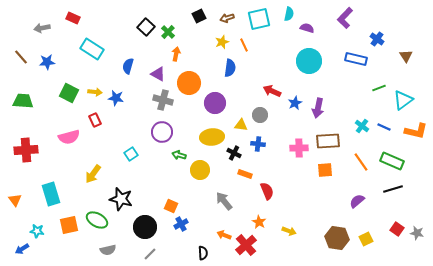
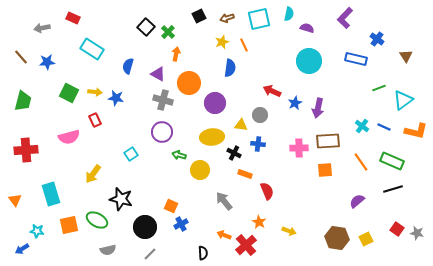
green trapezoid at (23, 101): rotated 100 degrees clockwise
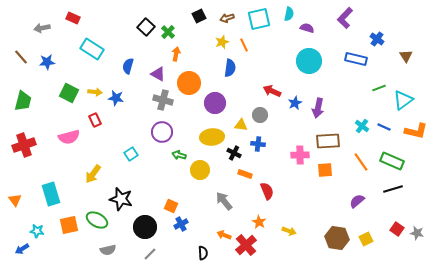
pink cross at (299, 148): moved 1 px right, 7 px down
red cross at (26, 150): moved 2 px left, 5 px up; rotated 15 degrees counterclockwise
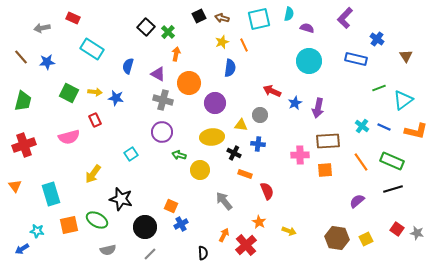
brown arrow at (227, 18): moved 5 px left; rotated 32 degrees clockwise
orange triangle at (15, 200): moved 14 px up
orange arrow at (224, 235): rotated 96 degrees clockwise
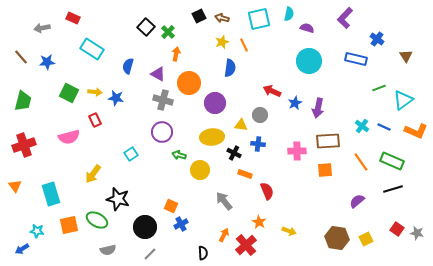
orange L-shape at (416, 131): rotated 10 degrees clockwise
pink cross at (300, 155): moved 3 px left, 4 px up
black star at (121, 199): moved 3 px left
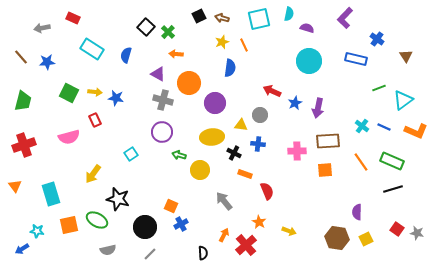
orange arrow at (176, 54): rotated 96 degrees counterclockwise
blue semicircle at (128, 66): moved 2 px left, 11 px up
purple semicircle at (357, 201): moved 11 px down; rotated 49 degrees counterclockwise
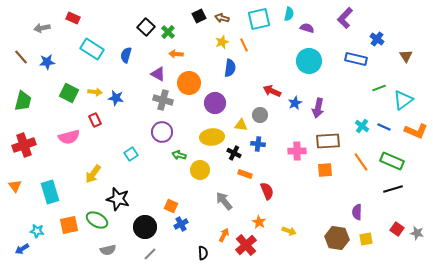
cyan rectangle at (51, 194): moved 1 px left, 2 px up
yellow square at (366, 239): rotated 16 degrees clockwise
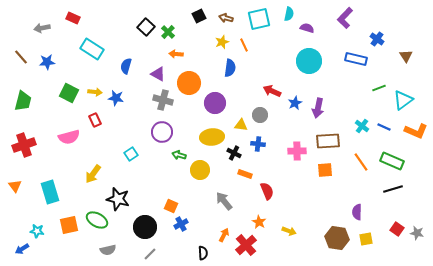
brown arrow at (222, 18): moved 4 px right
blue semicircle at (126, 55): moved 11 px down
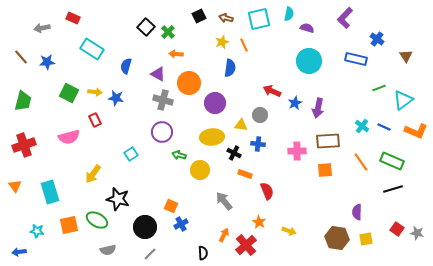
blue arrow at (22, 249): moved 3 px left, 3 px down; rotated 24 degrees clockwise
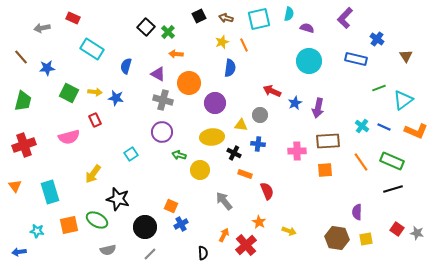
blue star at (47, 62): moved 6 px down
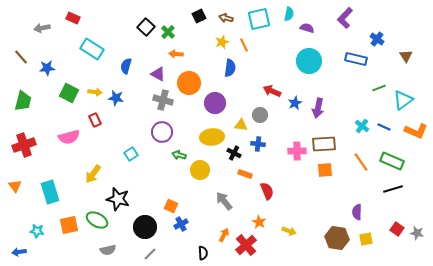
brown rectangle at (328, 141): moved 4 px left, 3 px down
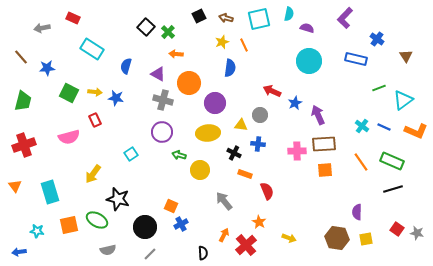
purple arrow at (318, 108): moved 7 px down; rotated 144 degrees clockwise
yellow ellipse at (212, 137): moved 4 px left, 4 px up
yellow arrow at (289, 231): moved 7 px down
